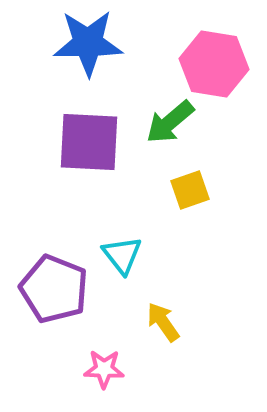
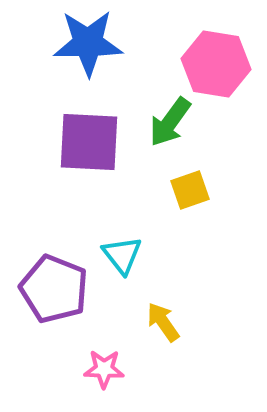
pink hexagon: moved 2 px right
green arrow: rotated 14 degrees counterclockwise
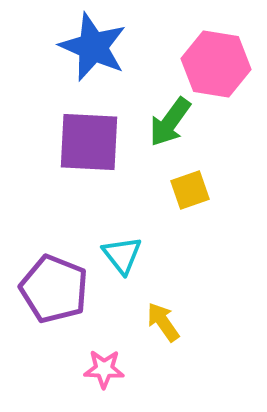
blue star: moved 5 px right, 4 px down; rotated 24 degrees clockwise
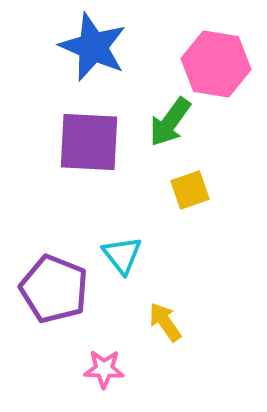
yellow arrow: moved 2 px right
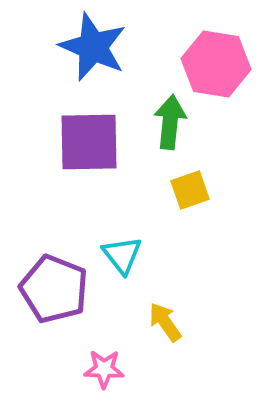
green arrow: rotated 150 degrees clockwise
purple square: rotated 4 degrees counterclockwise
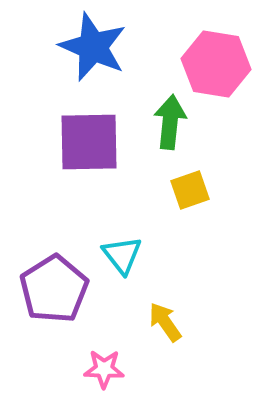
purple pentagon: rotated 18 degrees clockwise
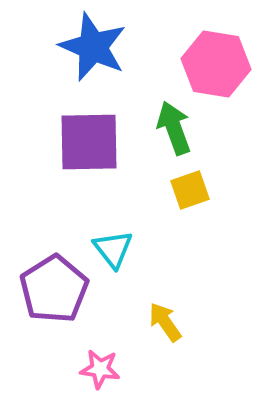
green arrow: moved 4 px right, 6 px down; rotated 26 degrees counterclockwise
cyan triangle: moved 9 px left, 6 px up
pink star: moved 4 px left; rotated 6 degrees clockwise
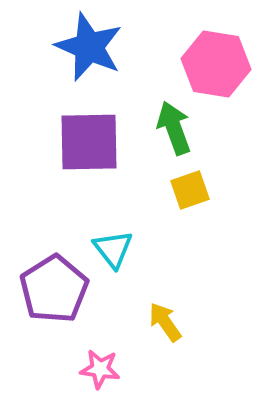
blue star: moved 4 px left
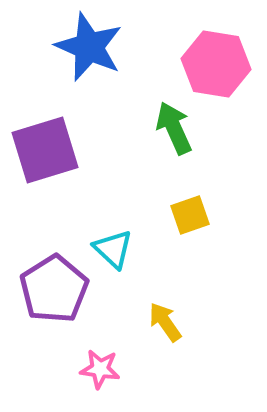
green arrow: rotated 4 degrees counterclockwise
purple square: moved 44 px left, 8 px down; rotated 16 degrees counterclockwise
yellow square: moved 25 px down
cyan triangle: rotated 9 degrees counterclockwise
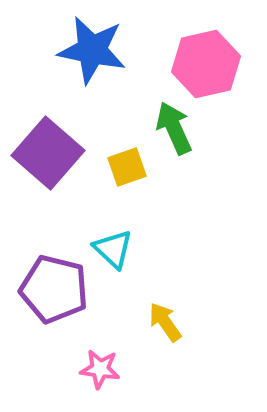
blue star: moved 3 px right, 3 px down; rotated 12 degrees counterclockwise
pink hexagon: moved 10 px left; rotated 22 degrees counterclockwise
purple square: moved 3 px right, 3 px down; rotated 32 degrees counterclockwise
yellow square: moved 63 px left, 48 px up
purple pentagon: rotated 26 degrees counterclockwise
